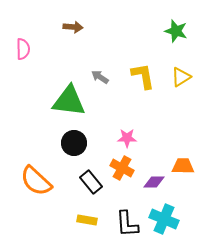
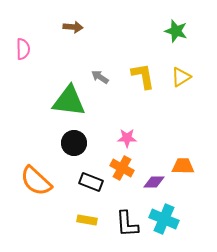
black rectangle: rotated 30 degrees counterclockwise
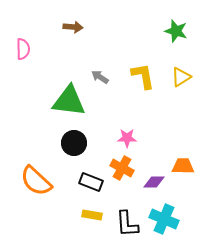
yellow rectangle: moved 5 px right, 5 px up
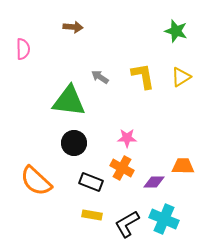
black L-shape: rotated 64 degrees clockwise
